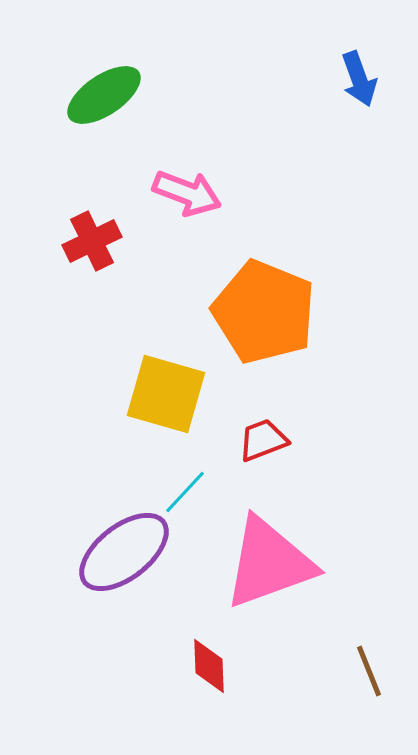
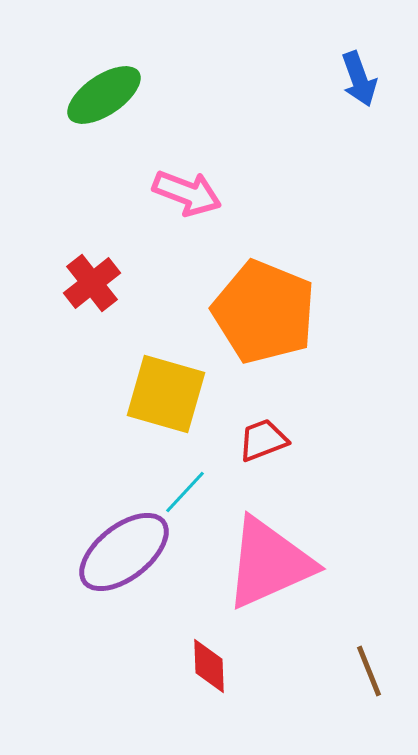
red cross: moved 42 px down; rotated 12 degrees counterclockwise
pink triangle: rotated 4 degrees counterclockwise
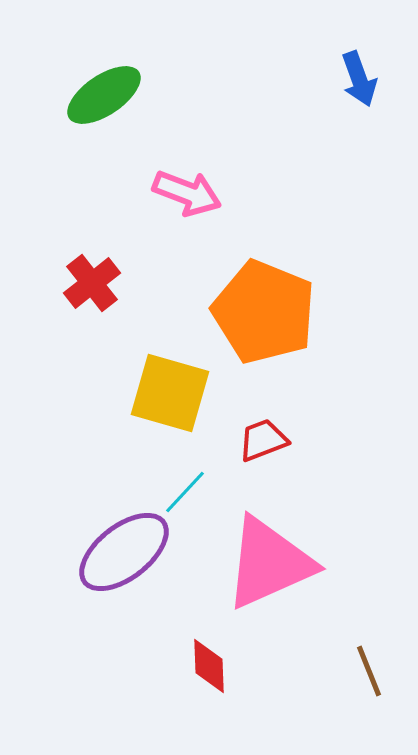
yellow square: moved 4 px right, 1 px up
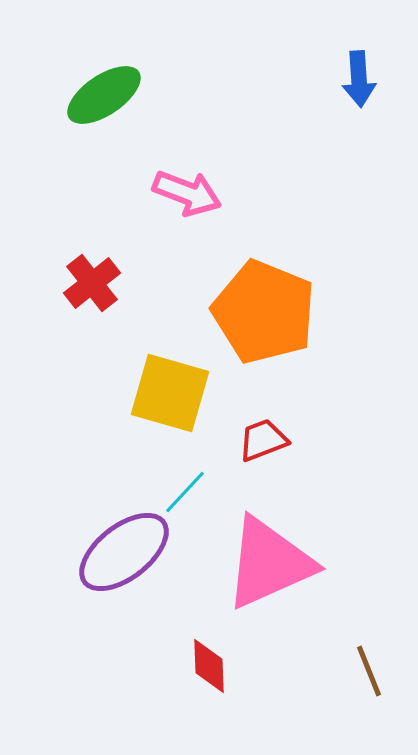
blue arrow: rotated 16 degrees clockwise
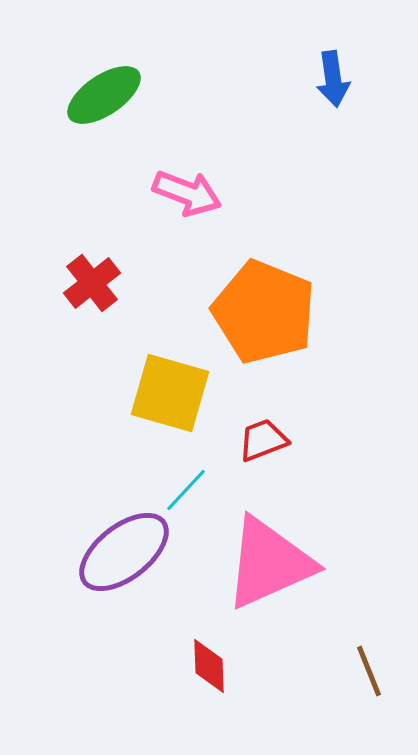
blue arrow: moved 26 px left; rotated 4 degrees counterclockwise
cyan line: moved 1 px right, 2 px up
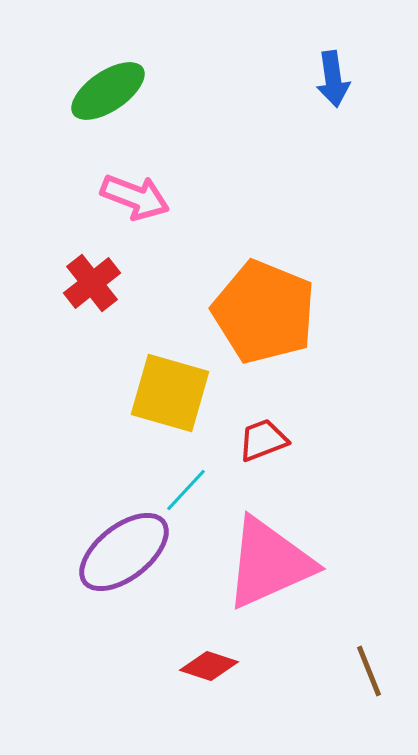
green ellipse: moved 4 px right, 4 px up
pink arrow: moved 52 px left, 4 px down
red diamond: rotated 70 degrees counterclockwise
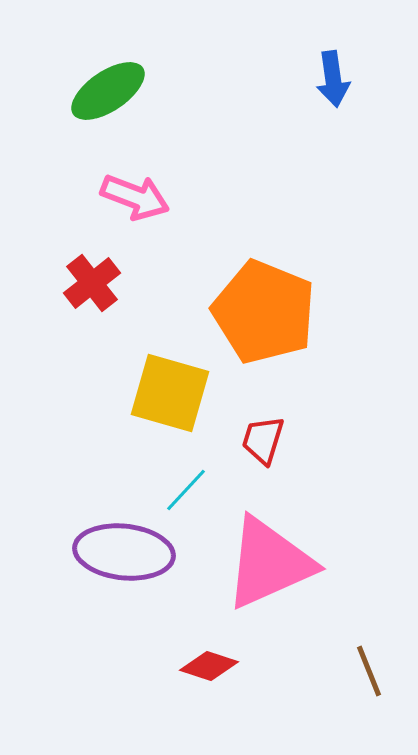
red trapezoid: rotated 52 degrees counterclockwise
purple ellipse: rotated 44 degrees clockwise
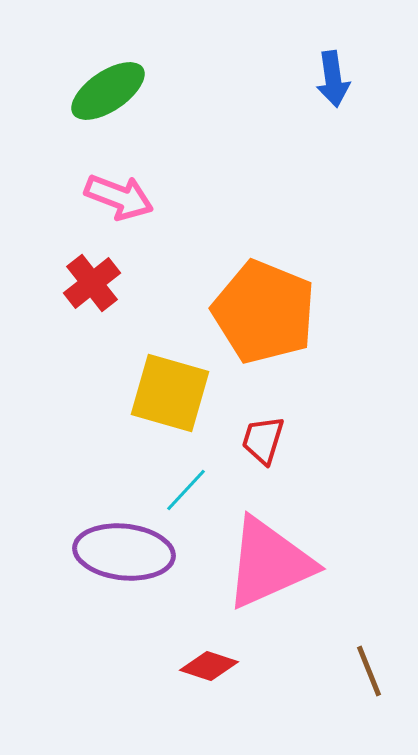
pink arrow: moved 16 px left
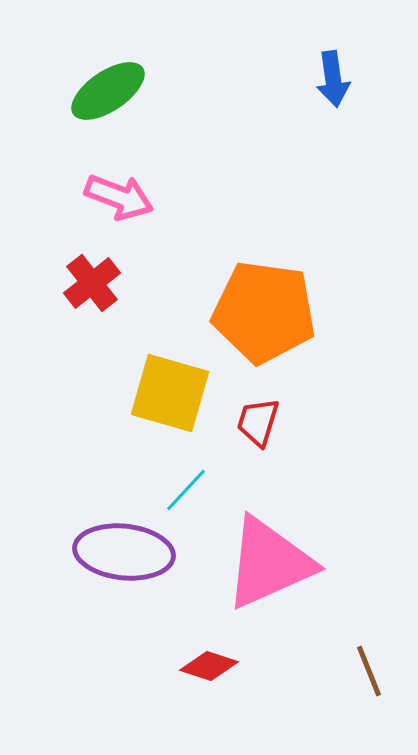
orange pentagon: rotated 14 degrees counterclockwise
red trapezoid: moved 5 px left, 18 px up
